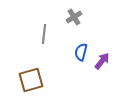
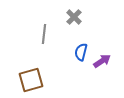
gray cross: rotated 14 degrees counterclockwise
purple arrow: rotated 18 degrees clockwise
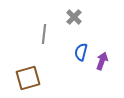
purple arrow: rotated 36 degrees counterclockwise
brown square: moved 3 px left, 2 px up
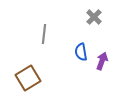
gray cross: moved 20 px right
blue semicircle: rotated 24 degrees counterclockwise
brown square: rotated 15 degrees counterclockwise
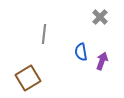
gray cross: moved 6 px right
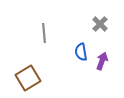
gray cross: moved 7 px down
gray line: moved 1 px up; rotated 12 degrees counterclockwise
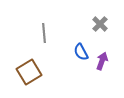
blue semicircle: rotated 18 degrees counterclockwise
brown square: moved 1 px right, 6 px up
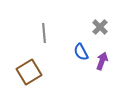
gray cross: moved 3 px down
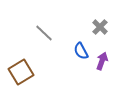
gray line: rotated 42 degrees counterclockwise
blue semicircle: moved 1 px up
brown square: moved 8 px left
